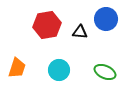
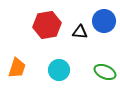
blue circle: moved 2 px left, 2 px down
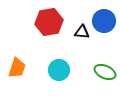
red hexagon: moved 2 px right, 3 px up
black triangle: moved 2 px right
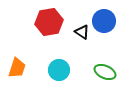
black triangle: rotated 28 degrees clockwise
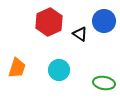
red hexagon: rotated 16 degrees counterclockwise
black triangle: moved 2 px left, 2 px down
green ellipse: moved 1 px left, 11 px down; rotated 15 degrees counterclockwise
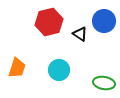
red hexagon: rotated 12 degrees clockwise
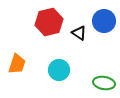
black triangle: moved 1 px left, 1 px up
orange trapezoid: moved 4 px up
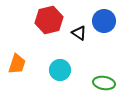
red hexagon: moved 2 px up
cyan circle: moved 1 px right
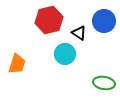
cyan circle: moved 5 px right, 16 px up
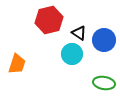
blue circle: moved 19 px down
cyan circle: moved 7 px right
